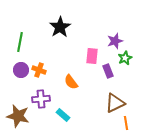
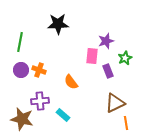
black star: moved 2 px left, 3 px up; rotated 30 degrees clockwise
purple star: moved 9 px left
purple cross: moved 1 px left, 2 px down
brown star: moved 4 px right, 3 px down
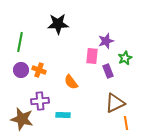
cyan rectangle: rotated 40 degrees counterclockwise
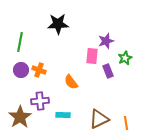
brown triangle: moved 16 px left, 16 px down
brown star: moved 2 px left, 2 px up; rotated 25 degrees clockwise
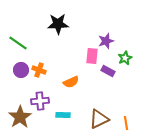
green line: moved 2 px left, 1 px down; rotated 66 degrees counterclockwise
purple rectangle: rotated 40 degrees counterclockwise
orange semicircle: rotated 77 degrees counterclockwise
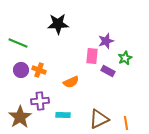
green line: rotated 12 degrees counterclockwise
